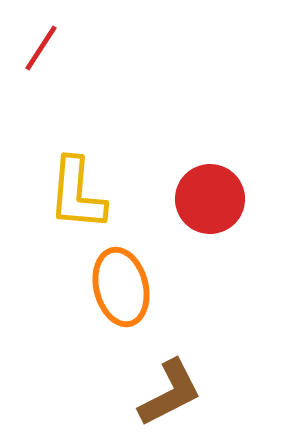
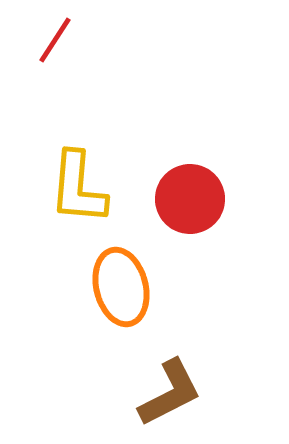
red line: moved 14 px right, 8 px up
yellow L-shape: moved 1 px right, 6 px up
red circle: moved 20 px left
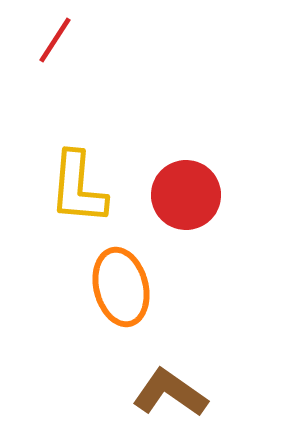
red circle: moved 4 px left, 4 px up
brown L-shape: rotated 118 degrees counterclockwise
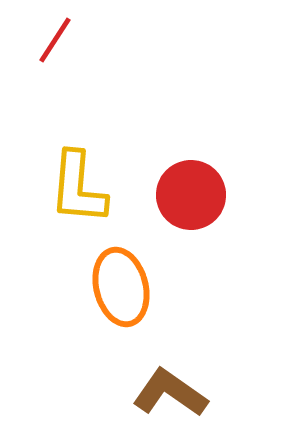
red circle: moved 5 px right
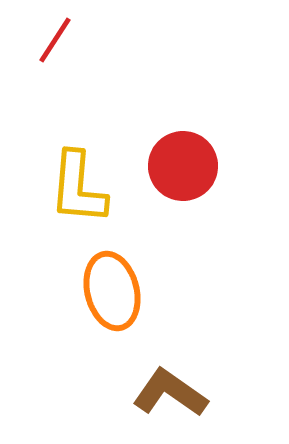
red circle: moved 8 px left, 29 px up
orange ellipse: moved 9 px left, 4 px down
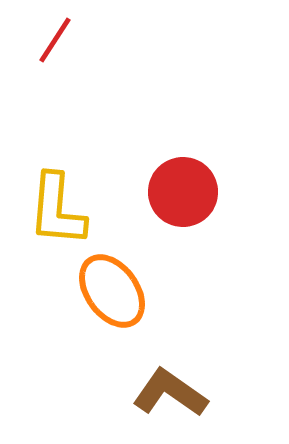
red circle: moved 26 px down
yellow L-shape: moved 21 px left, 22 px down
orange ellipse: rotated 22 degrees counterclockwise
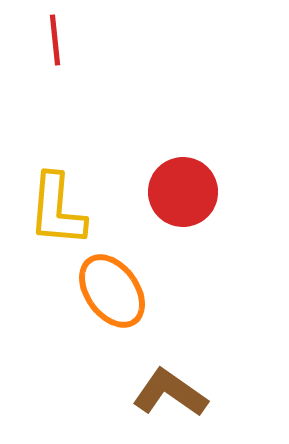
red line: rotated 39 degrees counterclockwise
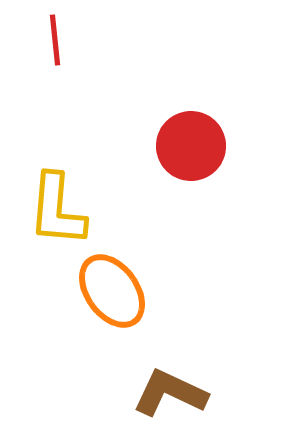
red circle: moved 8 px right, 46 px up
brown L-shape: rotated 10 degrees counterclockwise
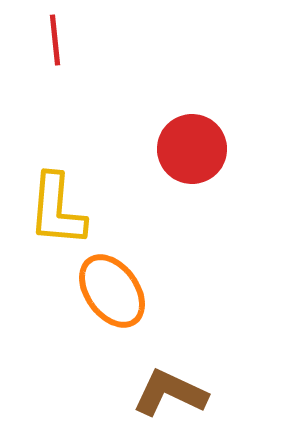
red circle: moved 1 px right, 3 px down
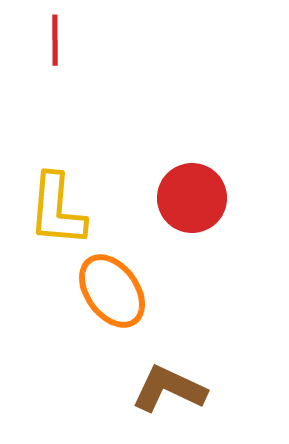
red line: rotated 6 degrees clockwise
red circle: moved 49 px down
brown L-shape: moved 1 px left, 4 px up
